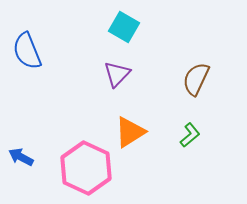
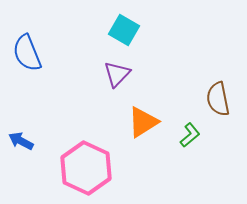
cyan square: moved 3 px down
blue semicircle: moved 2 px down
brown semicircle: moved 22 px right, 20 px down; rotated 36 degrees counterclockwise
orange triangle: moved 13 px right, 10 px up
blue arrow: moved 16 px up
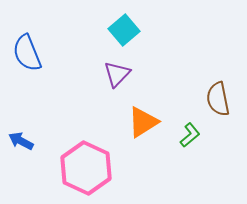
cyan square: rotated 20 degrees clockwise
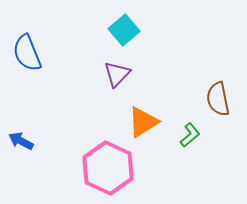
pink hexagon: moved 22 px right
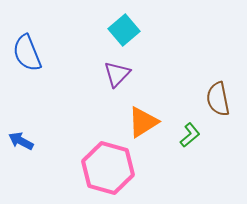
pink hexagon: rotated 9 degrees counterclockwise
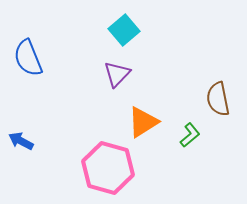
blue semicircle: moved 1 px right, 5 px down
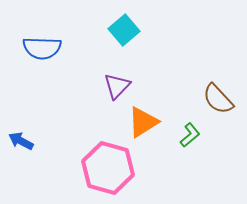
blue semicircle: moved 14 px right, 10 px up; rotated 66 degrees counterclockwise
purple triangle: moved 12 px down
brown semicircle: rotated 32 degrees counterclockwise
